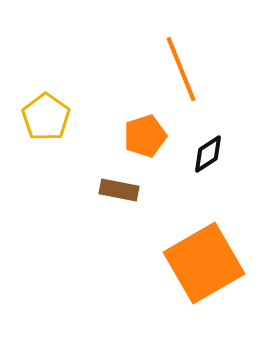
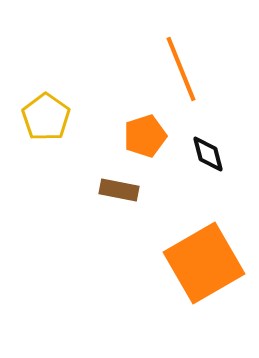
black diamond: rotated 72 degrees counterclockwise
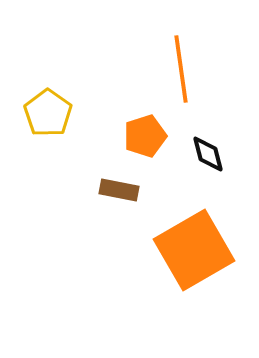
orange line: rotated 14 degrees clockwise
yellow pentagon: moved 2 px right, 4 px up
orange square: moved 10 px left, 13 px up
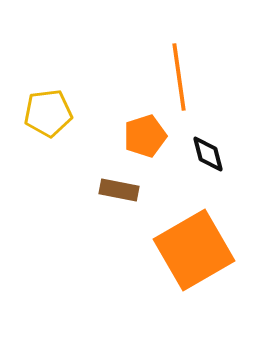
orange line: moved 2 px left, 8 px down
yellow pentagon: rotated 30 degrees clockwise
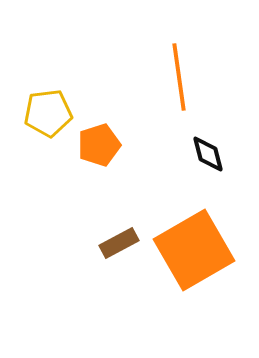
orange pentagon: moved 46 px left, 9 px down
brown rectangle: moved 53 px down; rotated 39 degrees counterclockwise
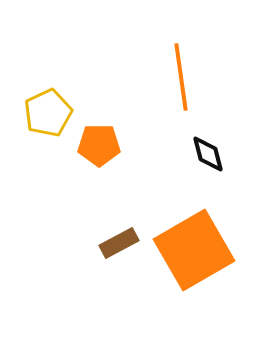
orange line: moved 2 px right
yellow pentagon: rotated 18 degrees counterclockwise
orange pentagon: rotated 18 degrees clockwise
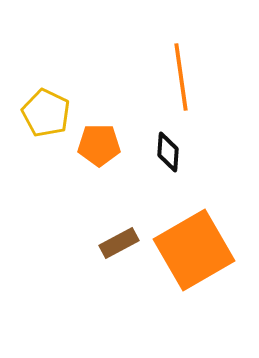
yellow pentagon: moved 2 px left; rotated 21 degrees counterclockwise
black diamond: moved 40 px left, 2 px up; rotated 18 degrees clockwise
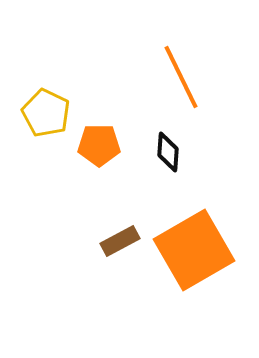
orange line: rotated 18 degrees counterclockwise
brown rectangle: moved 1 px right, 2 px up
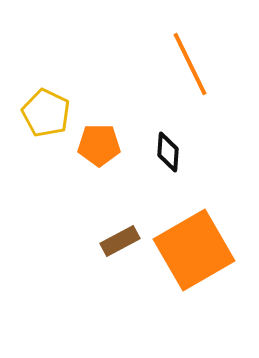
orange line: moved 9 px right, 13 px up
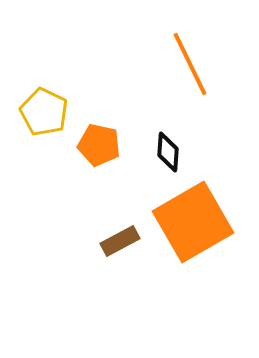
yellow pentagon: moved 2 px left, 1 px up
orange pentagon: rotated 12 degrees clockwise
orange square: moved 1 px left, 28 px up
